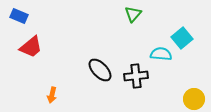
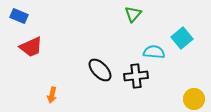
red trapezoid: rotated 15 degrees clockwise
cyan semicircle: moved 7 px left, 2 px up
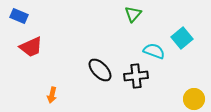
cyan semicircle: moved 1 px up; rotated 15 degrees clockwise
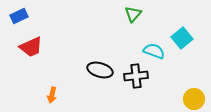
blue rectangle: rotated 48 degrees counterclockwise
black ellipse: rotated 30 degrees counterclockwise
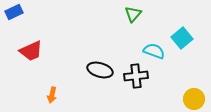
blue rectangle: moved 5 px left, 4 px up
red trapezoid: moved 4 px down
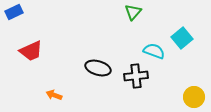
green triangle: moved 2 px up
black ellipse: moved 2 px left, 2 px up
orange arrow: moved 2 px right; rotated 98 degrees clockwise
yellow circle: moved 2 px up
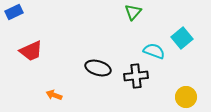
yellow circle: moved 8 px left
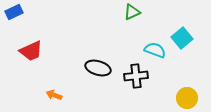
green triangle: moved 1 px left; rotated 24 degrees clockwise
cyan semicircle: moved 1 px right, 1 px up
yellow circle: moved 1 px right, 1 px down
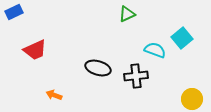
green triangle: moved 5 px left, 2 px down
red trapezoid: moved 4 px right, 1 px up
yellow circle: moved 5 px right, 1 px down
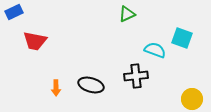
cyan square: rotated 30 degrees counterclockwise
red trapezoid: moved 9 px up; rotated 35 degrees clockwise
black ellipse: moved 7 px left, 17 px down
orange arrow: moved 2 px right, 7 px up; rotated 112 degrees counterclockwise
